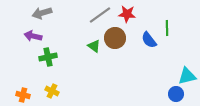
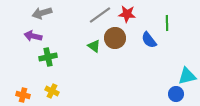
green line: moved 5 px up
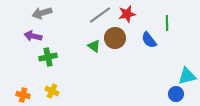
red star: rotated 18 degrees counterclockwise
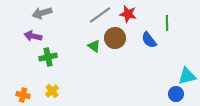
red star: moved 1 px right; rotated 24 degrees clockwise
yellow cross: rotated 24 degrees clockwise
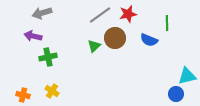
red star: rotated 24 degrees counterclockwise
blue semicircle: rotated 30 degrees counterclockwise
green triangle: rotated 40 degrees clockwise
yellow cross: rotated 16 degrees counterclockwise
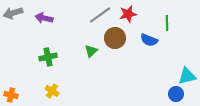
gray arrow: moved 29 px left
purple arrow: moved 11 px right, 18 px up
green triangle: moved 3 px left, 5 px down
orange cross: moved 12 px left
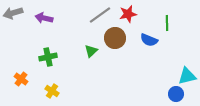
orange cross: moved 10 px right, 16 px up; rotated 24 degrees clockwise
